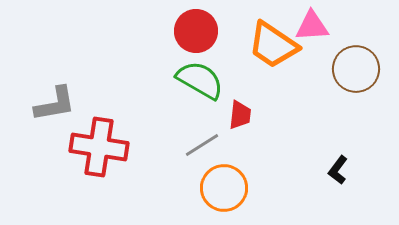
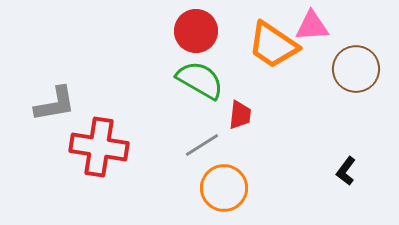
black L-shape: moved 8 px right, 1 px down
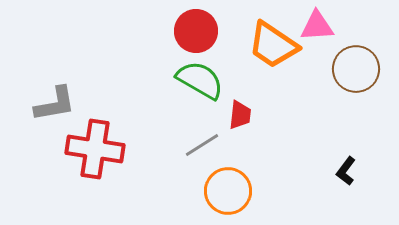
pink triangle: moved 5 px right
red cross: moved 4 px left, 2 px down
orange circle: moved 4 px right, 3 px down
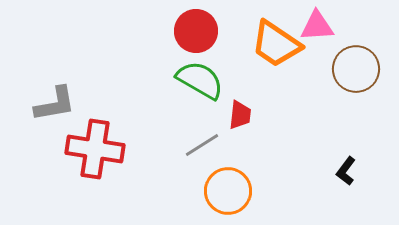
orange trapezoid: moved 3 px right, 1 px up
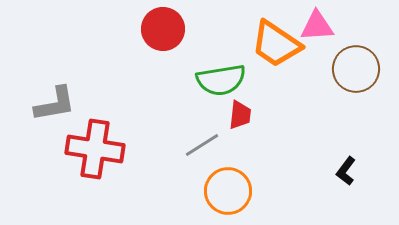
red circle: moved 33 px left, 2 px up
green semicircle: moved 21 px right; rotated 141 degrees clockwise
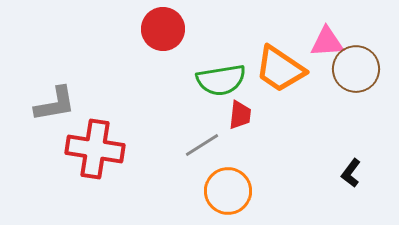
pink triangle: moved 10 px right, 16 px down
orange trapezoid: moved 4 px right, 25 px down
black L-shape: moved 5 px right, 2 px down
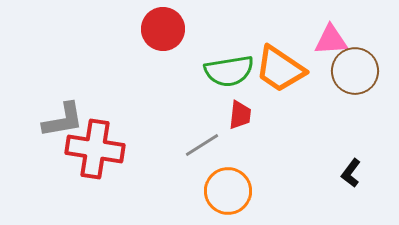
pink triangle: moved 4 px right, 2 px up
brown circle: moved 1 px left, 2 px down
green semicircle: moved 8 px right, 9 px up
gray L-shape: moved 8 px right, 16 px down
